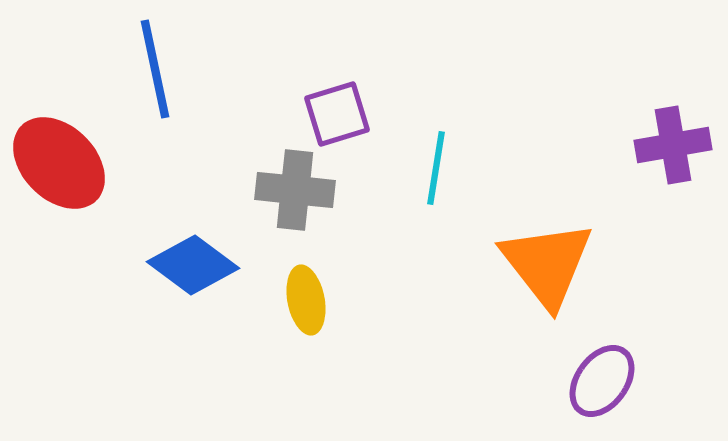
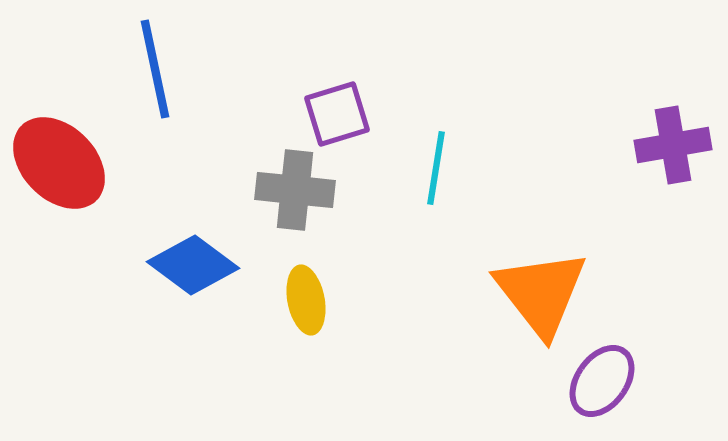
orange triangle: moved 6 px left, 29 px down
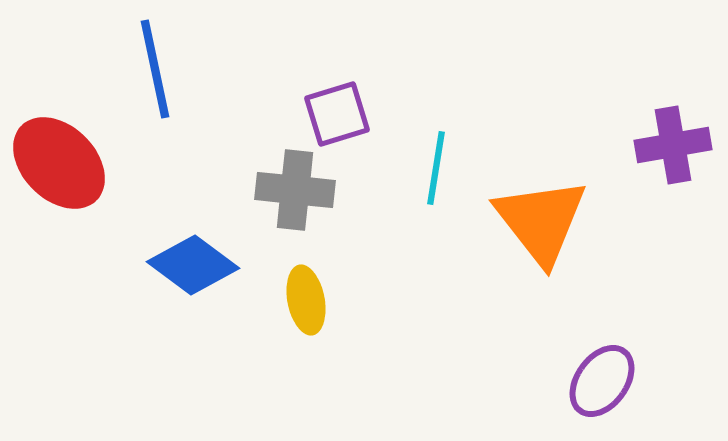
orange triangle: moved 72 px up
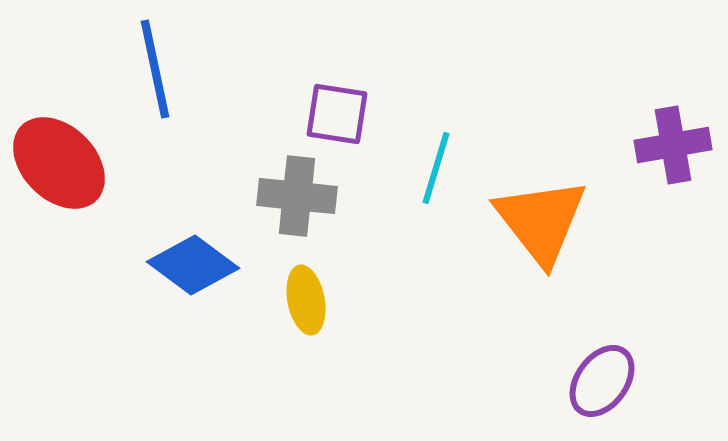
purple square: rotated 26 degrees clockwise
cyan line: rotated 8 degrees clockwise
gray cross: moved 2 px right, 6 px down
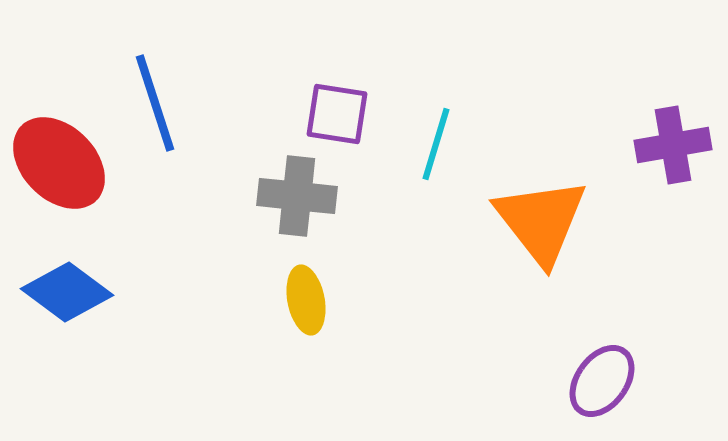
blue line: moved 34 px down; rotated 6 degrees counterclockwise
cyan line: moved 24 px up
blue diamond: moved 126 px left, 27 px down
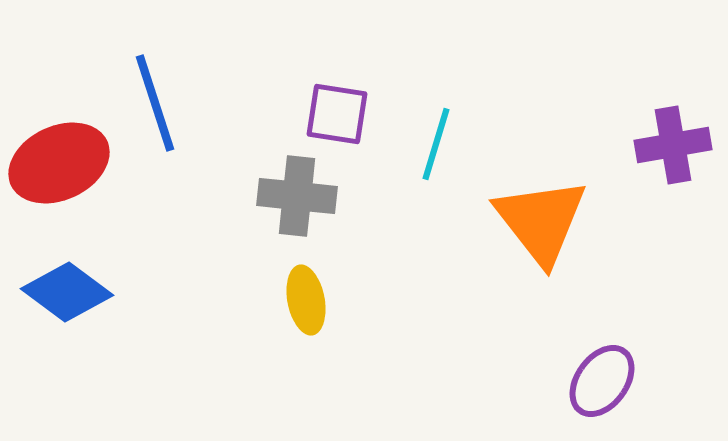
red ellipse: rotated 70 degrees counterclockwise
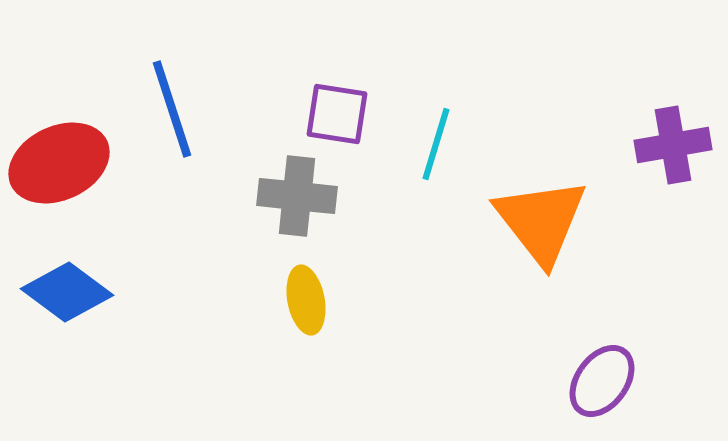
blue line: moved 17 px right, 6 px down
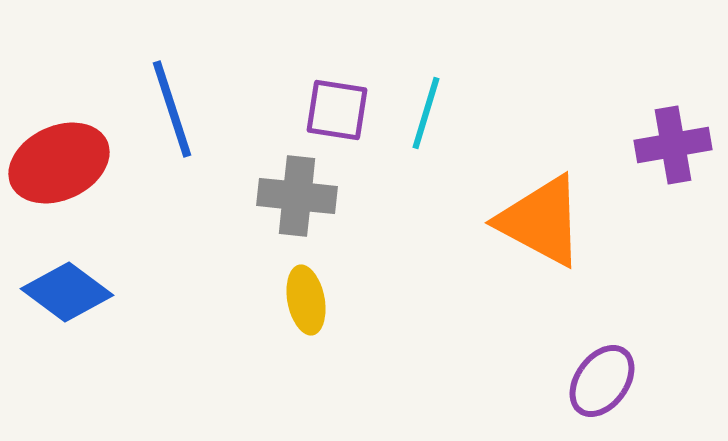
purple square: moved 4 px up
cyan line: moved 10 px left, 31 px up
orange triangle: rotated 24 degrees counterclockwise
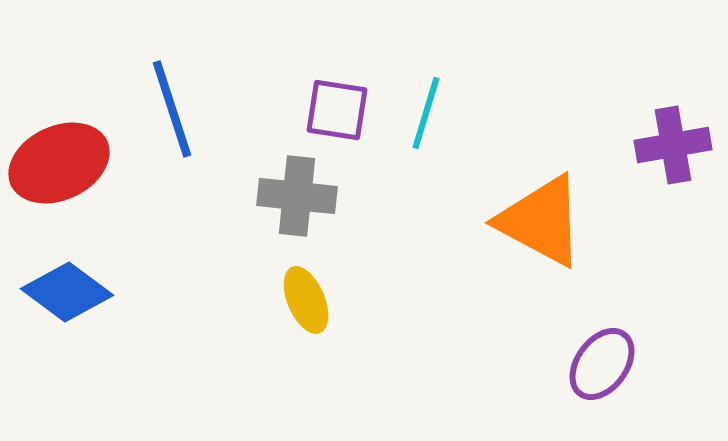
yellow ellipse: rotated 12 degrees counterclockwise
purple ellipse: moved 17 px up
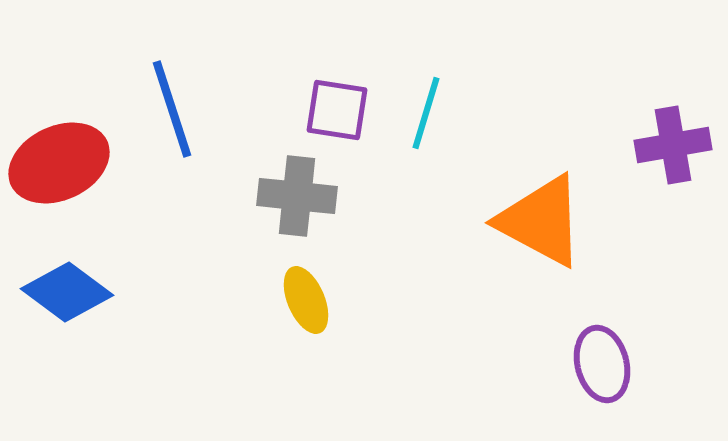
purple ellipse: rotated 50 degrees counterclockwise
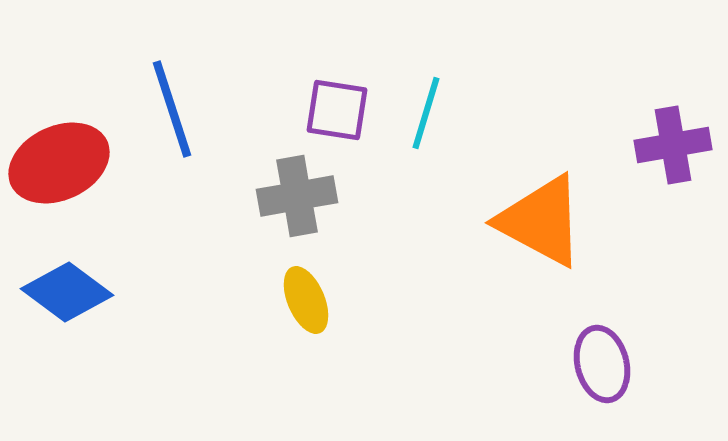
gray cross: rotated 16 degrees counterclockwise
